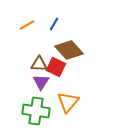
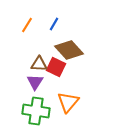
orange line: rotated 28 degrees counterclockwise
purple triangle: moved 6 px left
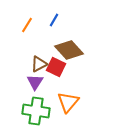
blue line: moved 4 px up
brown triangle: rotated 30 degrees counterclockwise
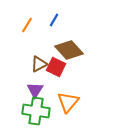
purple triangle: moved 8 px down
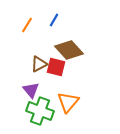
red square: rotated 12 degrees counterclockwise
purple triangle: moved 4 px left; rotated 12 degrees counterclockwise
green cross: moved 4 px right; rotated 12 degrees clockwise
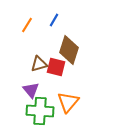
brown diamond: rotated 60 degrees clockwise
brown triangle: rotated 12 degrees clockwise
green cross: rotated 16 degrees counterclockwise
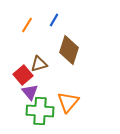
red square: moved 33 px left, 8 px down; rotated 36 degrees clockwise
purple triangle: moved 1 px left, 2 px down
